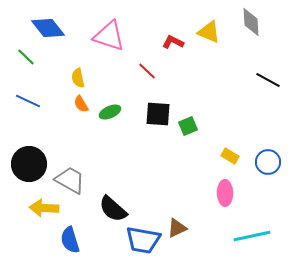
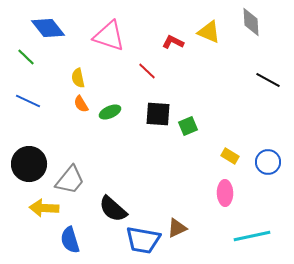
gray trapezoid: rotated 100 degrees clockwise
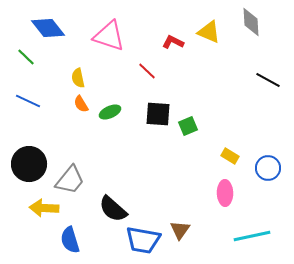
blue circle: moved 6 px down
brown triangle: moved 3 px right, 2 px down; rotated 30 degrees counterclockwise
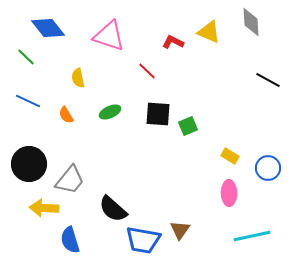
orange semicircle: moved 15 px left, 11 px down
pink ellipse: moved 4 px right
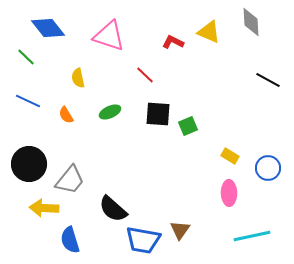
red line: moved 2 px left, 4 px down
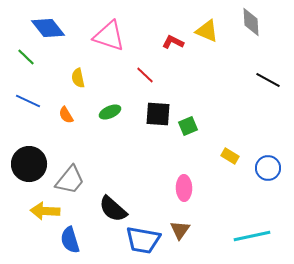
yellow triangle: moved 2 px left, 1 px up
pink ellipse: moved 45 px left, 5 px up
yellow arrow: moved 1 px right, 3 px down
